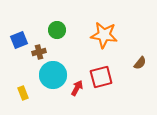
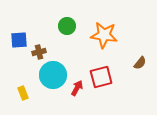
green circle: moved 10 px right, 4 px up
blue square: rotated 18 degrees clockwise
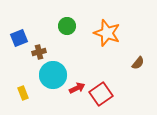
orange star: moved 3 px right, 2 px up; rotated 12 degrees clockwise
blue square: moved 2 px up; rotated 18 degrees counterclockwise
brown semicircle: moved 2 px left
red square: moved 17 px down; rotated 20 degrees counterclockwise
red arrow: rotated 35 degrees clockwise
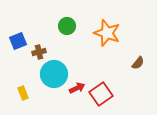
blue square: moved 1 px left, 3 px down
cyan circle: moved 1 px right, 1 px up
